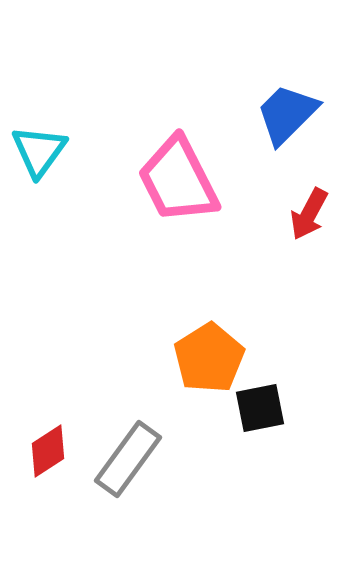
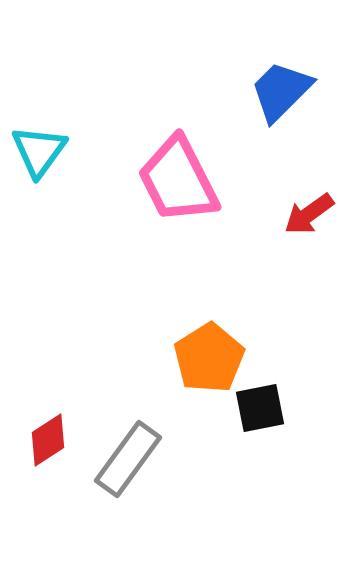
blue trapezoid: moved 6 px left, 23 px up
red arrow: rotated 26 degrees clockwise
red diamond: moved 11 px up
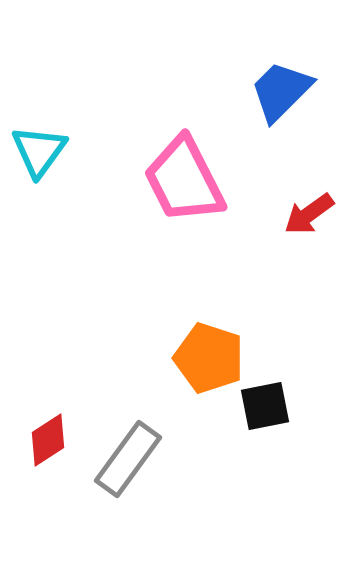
pink trapezoid: moved 6 px right
orange pentagon: rotated 22 degrees counterclockwise
black square: moved 5 px right, 2 px up
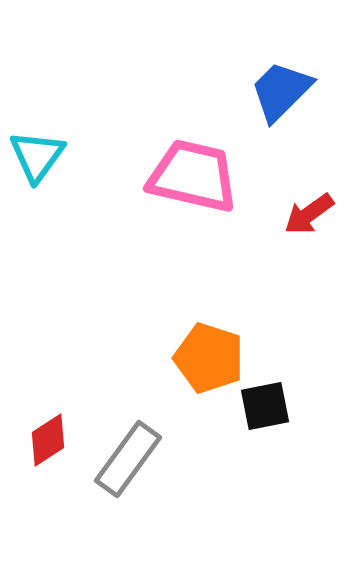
cyan triangle: moved 2 px left, 5 px down
pink trapezoid: moved 9 px right, 4 px up; rotated 130 degrees clockwise
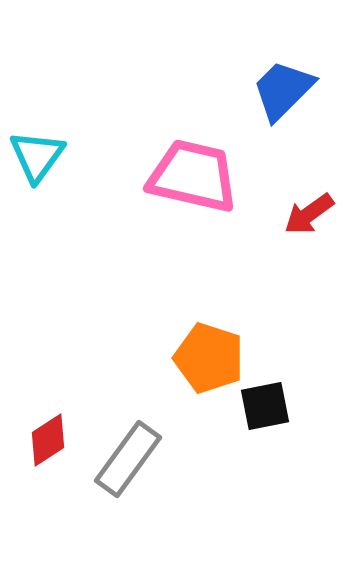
blue trapezoid: moved 2 px right, 1 px up
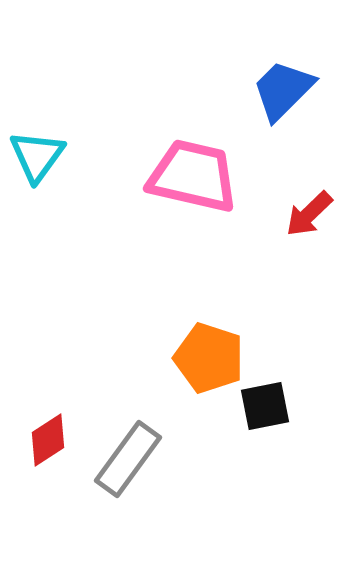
red arrow: rotated 8 degrees counterclockwise
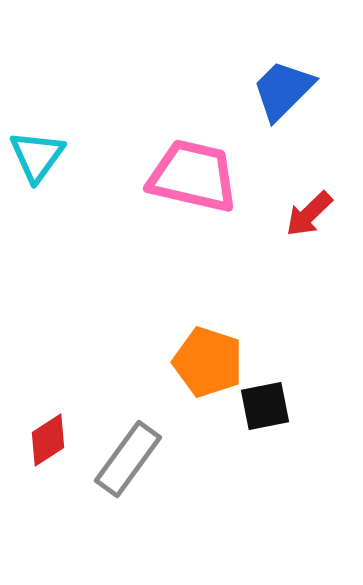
orange pentagon: moved 1 px left, 4 px down
